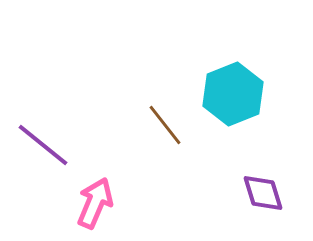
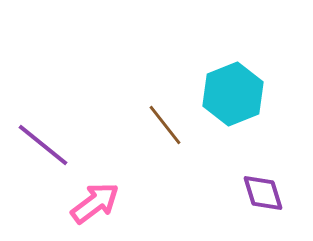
pink arrow: rotated 30 degrees clockwise
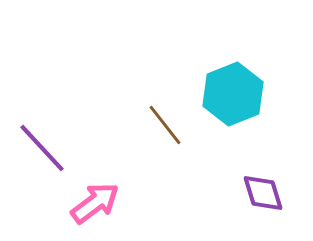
purple line: moved 1 px left, 3 px down; rotated 8 degrees clockwise
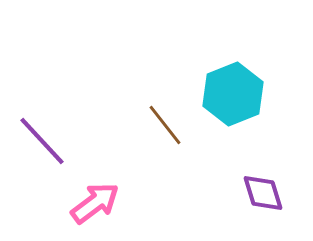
purple line: moved 7 px up
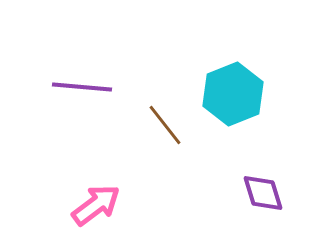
purple line: moved 40 px right, 54 px up; rotated 42 degrees counterclockwise
pink arrow: moved 1 px right, 2 px down
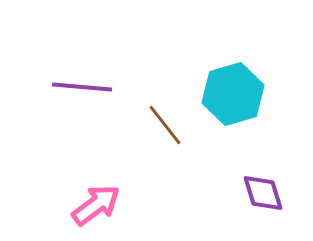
cyan hexagon: rotated 6 degrees clockwise
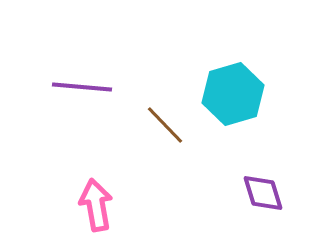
brown line: rotated 6 degrees counterclockwise
pink arrow: rotated 63 degrees counterclockwise
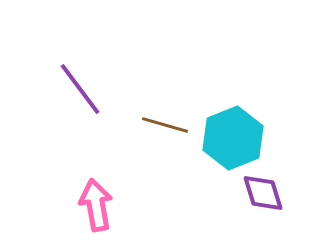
purple line: moved 2 px left, 2 px down; rotated 48 degrees clockwise
cyan hexagon: moved 44 px down; rotated 6 degrees counterclockwise
brown line: rotated 30 degrees counterclockwise
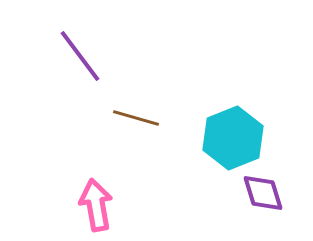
purple line: moved 33 px up
brown line: moved 29 px left, 7 px up
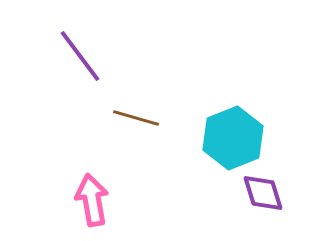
pink arrow: moved 4 px left, 5 px up
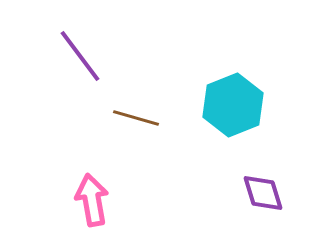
cyan hexagon: moved 33 px up
